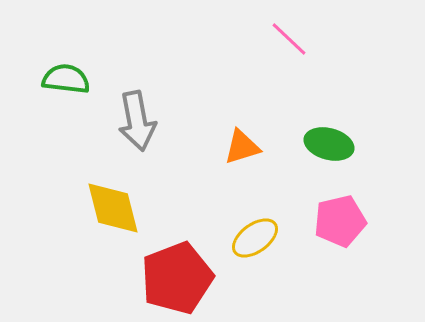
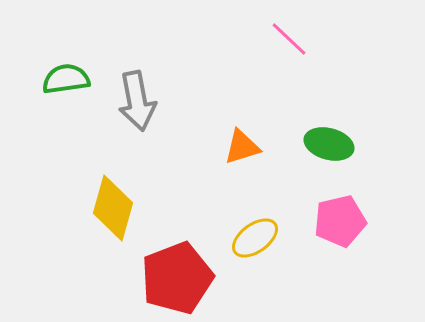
green semicircle: rotated 15 degrees counterclockwise
gray arrow: moved 20 px up
yellow diamond: rotated 30 degrees clockwise
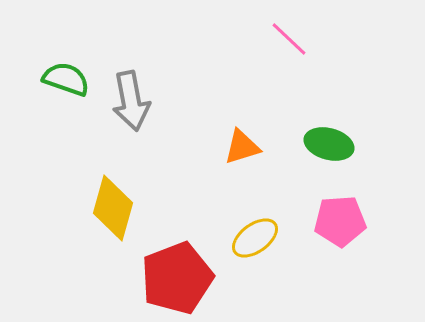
green semicircle: rotated 27 degrees clockwise
gray arrow: moved 6 px left
pink pentagon: rotated 9 degrees clockwise
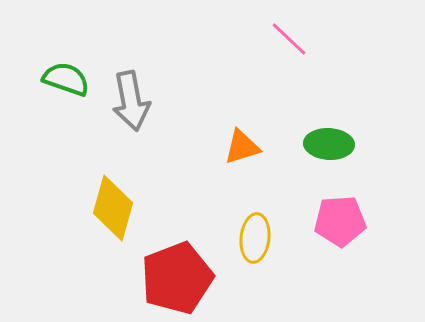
green ellipse: rotated 12 degrees counterclockwise
yellow ellipse: rotated 48 degrees counterclockwise
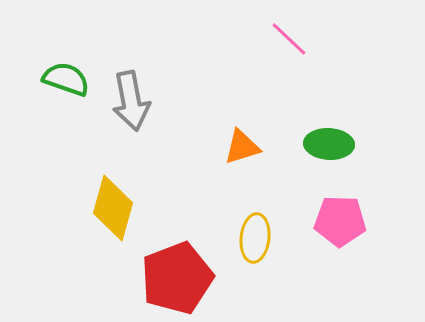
pink pentagon: rotated 6 degrees clockwise
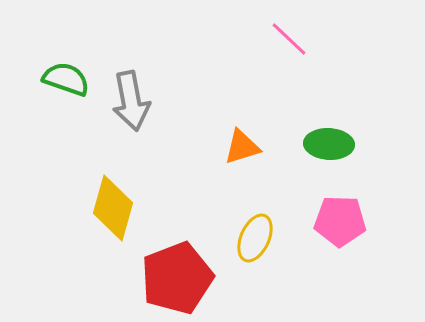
yellow ellipse: rotated 18 degrees clockwise
